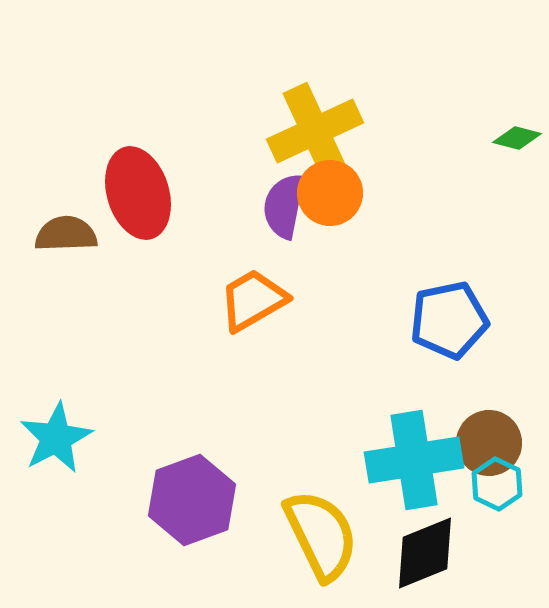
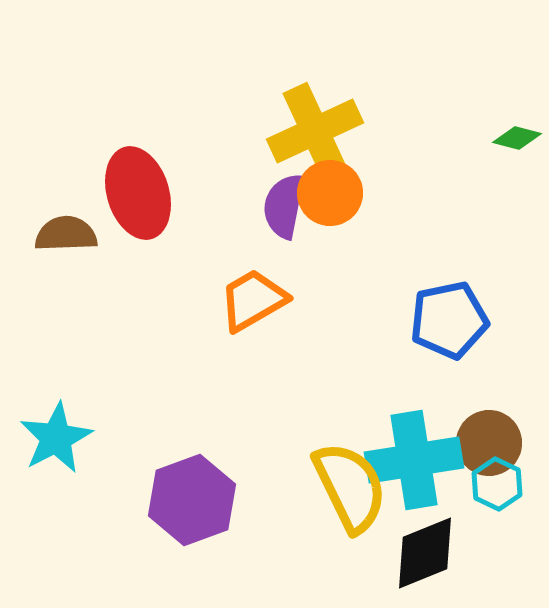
yellow semicircle: moved 29 px right, 48 px up
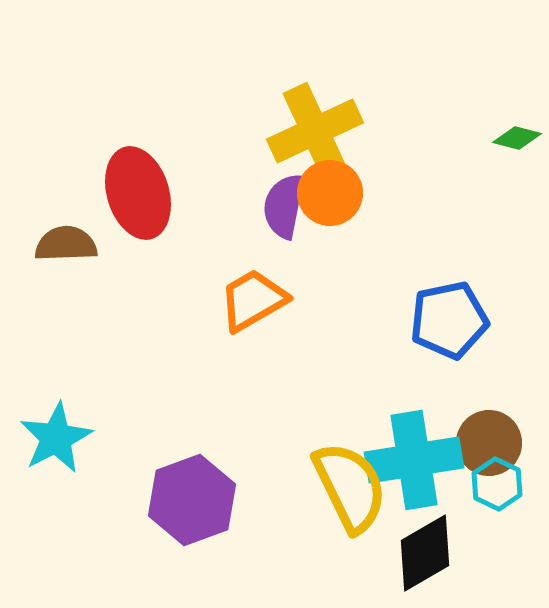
brown semicircle: moved 10 px down
black diamond: rotated 8 degrees counterclockwise
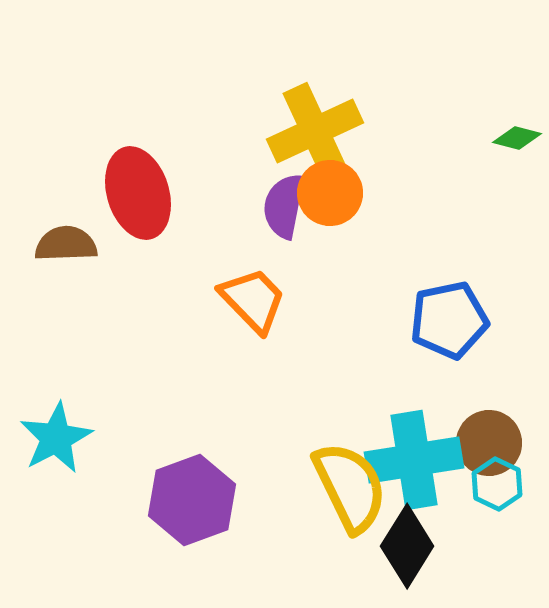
orange trapezoid: rotated 76 degrees clockwise
black diamond: moved 18 px left, 7 px up; rotated 28 degrees counterclockwise
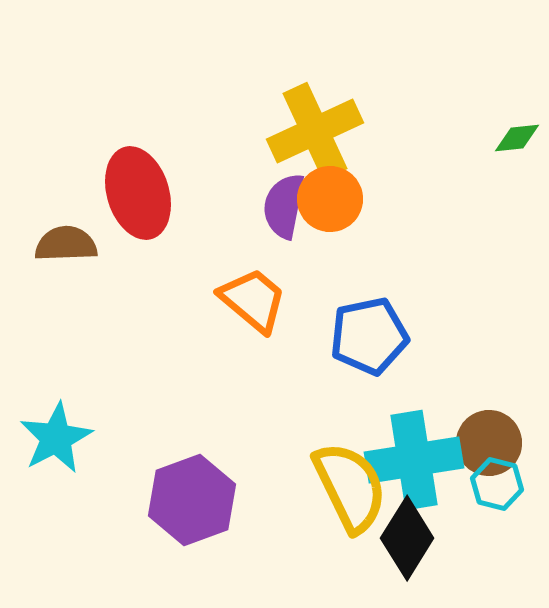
green diamond: rotated 21 degrees counterclockwise
orange circle: moved 6 px down
orange trapezoid: rotated 6 degrees counterclockwise
blue pentagon: moved 80 px left, 16 px down
cyan hexagon: rotated 12 degrees counterclockwise
black diamond: moved 8 px up
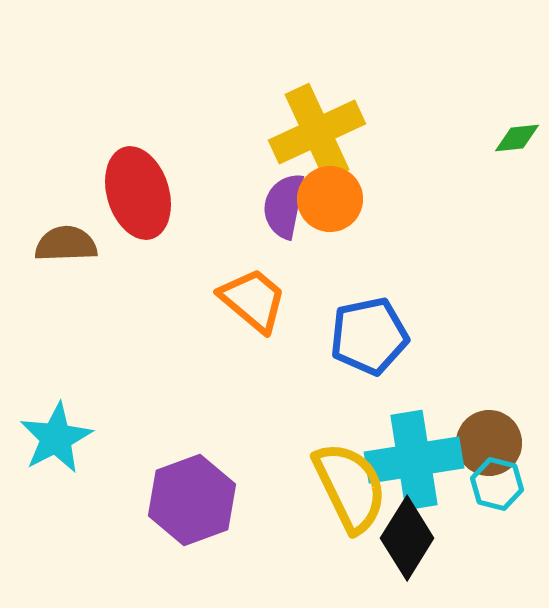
yellow cross: moved 2 px right, 1 px down
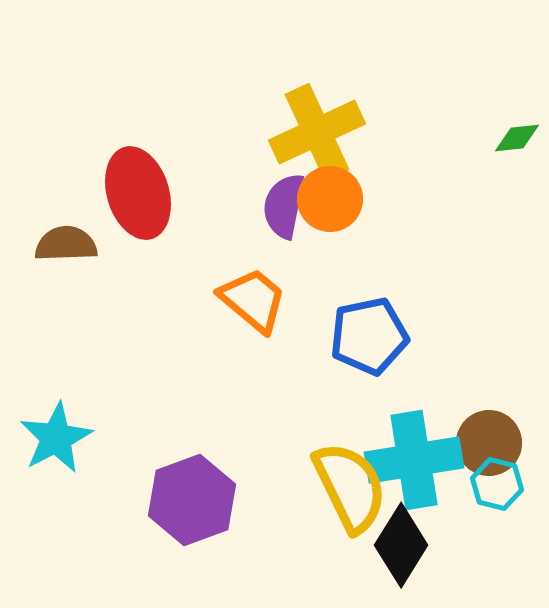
black diamond: moved 6 px left, 7 px down
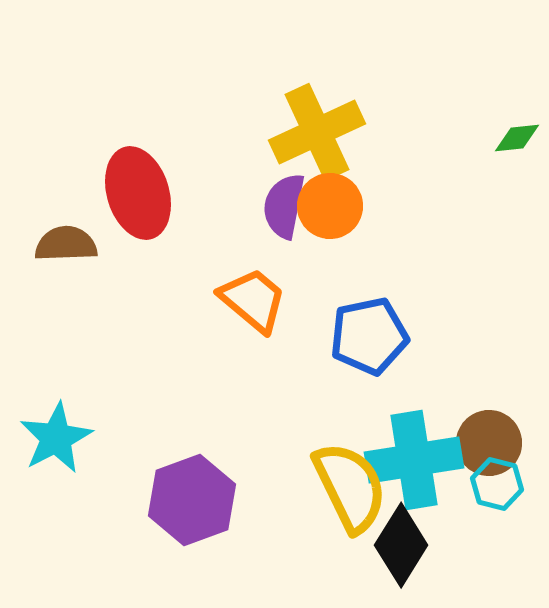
orange circle: moved 7 px down
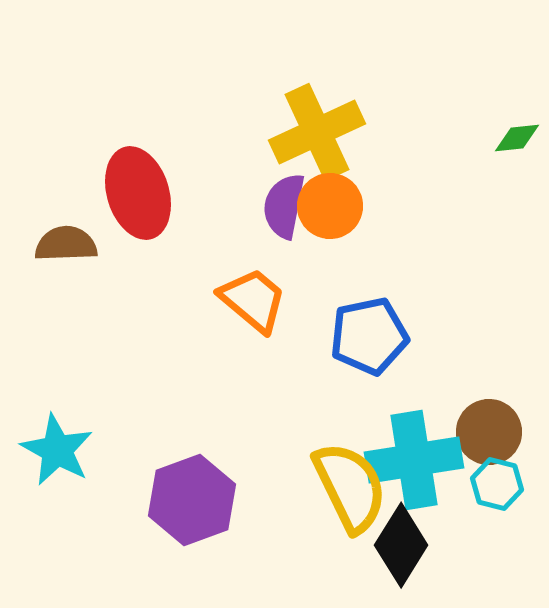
cyan star: moved 1 px right, 12 px down; rotated 16 degrees counterclockwise
brown circle: moved 11 px up
